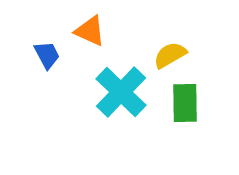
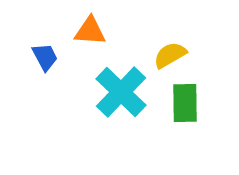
orange triangle: rotated 20 degrees counterclockwise
blue trapezoid: moved 2 px left, 2 px down
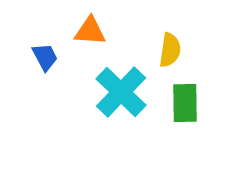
yellow semicircle: moved 5 px up; rotated 128 degrees clockwise
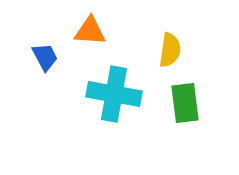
cyan cross: moved 7 px left, 2 px down; rotated 34 degrees counterclockwise
green rectangle: rotated 6 degrees counterclockwise
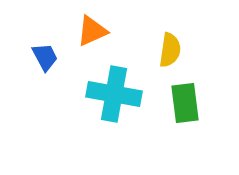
orange triangle: moved 2 px right; rotated 28 degrees counterclockwise
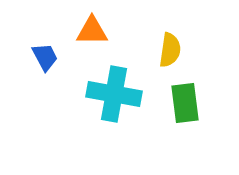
orange triangle: rotated 24 degrees clockwise
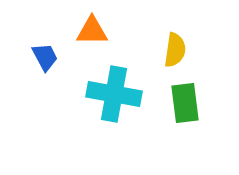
yellow semicircle: moved 5 px right
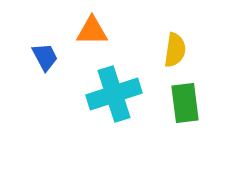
cyan cross: rotated 28 degrees counterclockwise
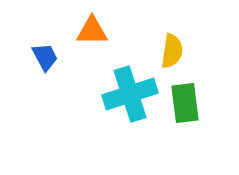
yellow semicircle: moved 3 px left, 1 px down
cyan cross: moved 16 px right
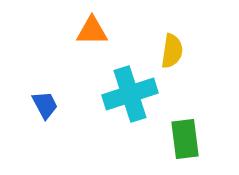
blue trapezoid: moved 48 px down
green rectangle: moved 36 px down
